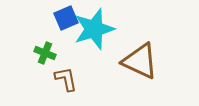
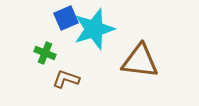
brown triangle: rotated 18 degrees counterclockwise
brown L-shape: rotated 60 degrees counterclockwise
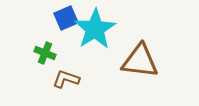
cyan star: moved 1 px right; rotated 15 degrees counterclockwise
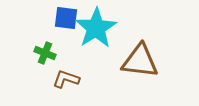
blue square: rotated 30 degrees clockwise
cyan star: moved 1 px right, 1 px up
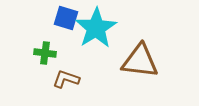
blue square: rotated 10 degrees clockwise
green cross: rotated 15 degrees counterclockwise
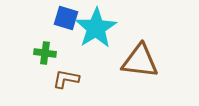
brown L-shape: rotated 8 degrees counterclockwise
